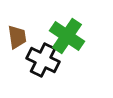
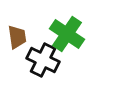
green cross: moved 2 px up
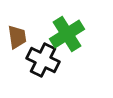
green cross: rotated 24 degrees clockwise
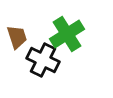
brown trapezoid: rotated 10 degrees counterclockwise
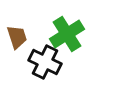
black cross: moved 2 px right, 2 px down
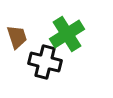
black cross: rotated 12 degrees counterclockwise
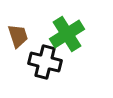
brown trapezoid: moved 1 px right, 1 px up
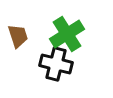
black cross: moved 11 px right, 2 px down
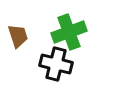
green cross: moved 2 px right, 2 px up; rotated 12 degrees clockwise
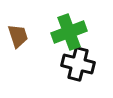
black cross: moved 22 px right
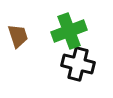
green cross: moved 1 px up
